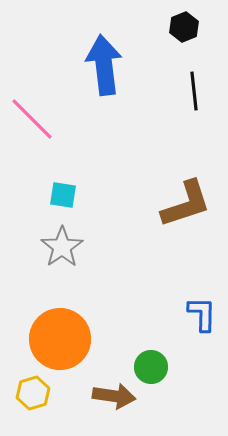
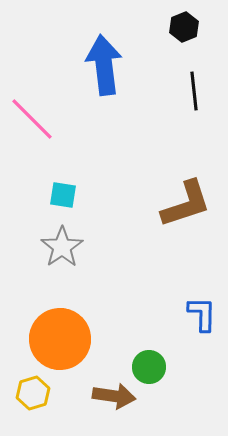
green circle: moved 2 px left
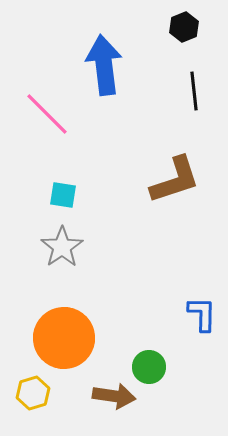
pink line: moved 15 px right, 5 px up
brown L-shape: moved 11 px left, 24 px up
orange circle: moved 4 px right, 1 px up
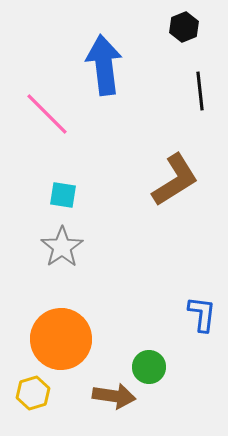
black line: moved 6 px right
brown L-shape: rotated 14 degrees counterclockwise
blue L-shape: rotated 6 degrees clockwise
orange circle: moved 3 px left, 1 px down
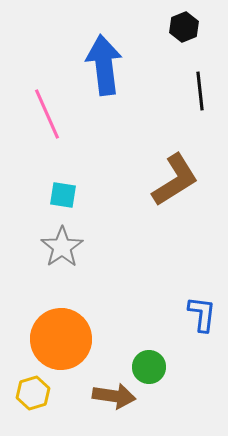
pink line: rotated 21 degrees clockwise
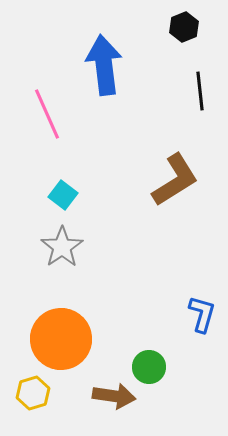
cyan square: rotated 28 degrees clockwise
blue L-shape: rotated 9 degrees clockwise
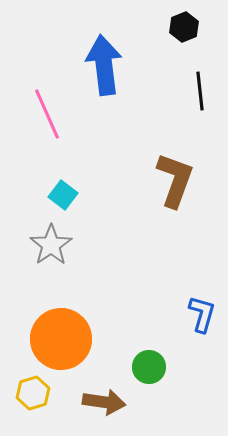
brown L-shape: rotated 38 degrees counterclockwise
gray star: moved 11 px left, 2 px up
brown arrow: moved 10 px left, 6 px down
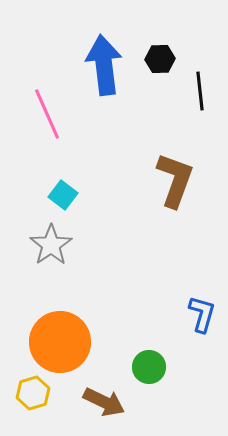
black hexagon: moved 24 px left, 32 px down; rotated 20 degrees clockwise
orange circle: moved 1 px left, 3 px down
brown arrow: rotated 18 degrees clockwise
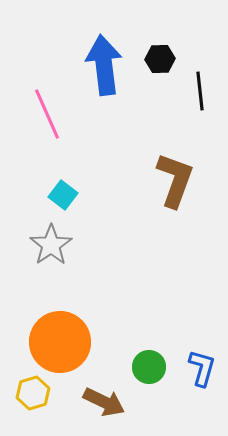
blue L-shape: moved 54 px down
